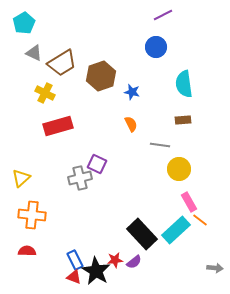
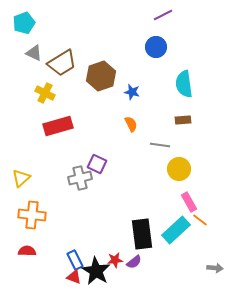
cyan pentagon: rotated 10 degrees clockwise
black rectangle: rotated 36 degrees clockwise
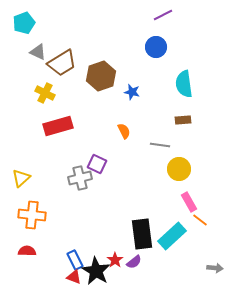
gray triangle: moved 4 px right, 1 px up
orange semicircle: moved 7 px left, 7 px down
cyan rectangle: moved 4 px left, 6 px down
red star: rotated 28 degrees counterclockwise
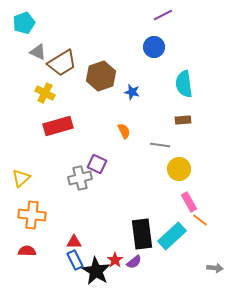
blue circle: moved 2 px left
red triangle: moved 35 px up; rotated 21 degrees counterclockwise
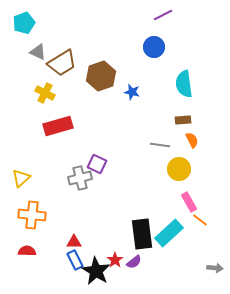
orange semicircle: moved 68 px right, 9 px down
cyan rectangle: moved 3 px left, 3 px up
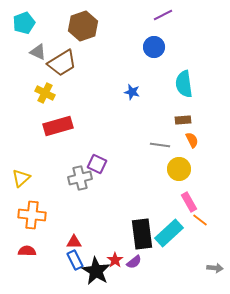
brown hexagon: moved 18 px left, 50 px up
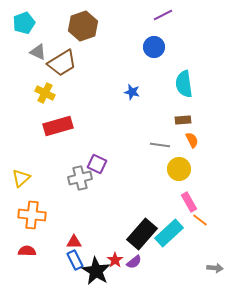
black rectangle: rotated 48 degrees clockwise
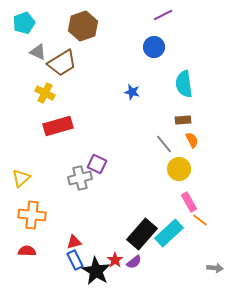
gray line: moved 4 px right, 1 px up; rotated 42 degrees clockwise
red triangle: rotated 14 degrees counterclockwise
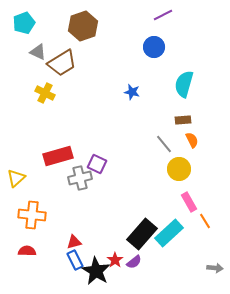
cyan semicircle: rotated 24 degrees clockwise
red rectangle: moved 30 px down
yellow triangle: moved 5 px left
orange line: moved 5 px right, 1 px down; rotated 21 degrees clockwise
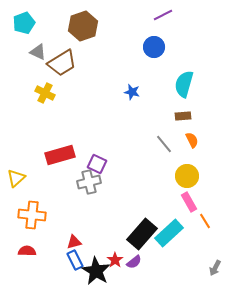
brown rectangle: moved 4 px up
red rectangle: moved 2 px right, 1 px up
yellow circle: moved 8 px right, 7 px down
gray cross: moved 9 px right, 4 px down
gray arrow: rotated 112 degrees clockwise
